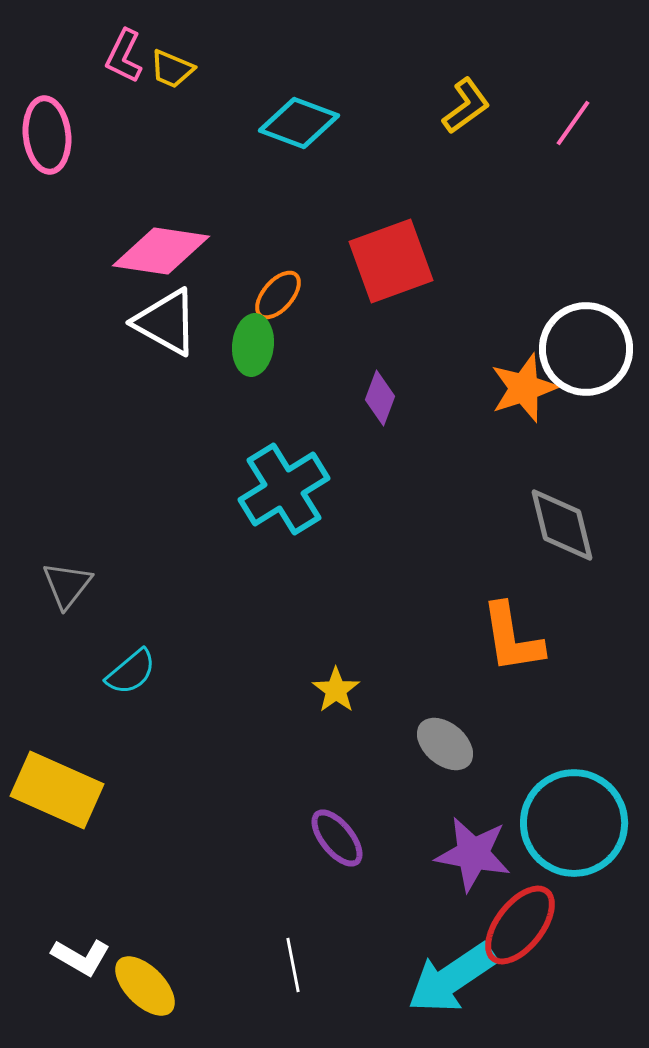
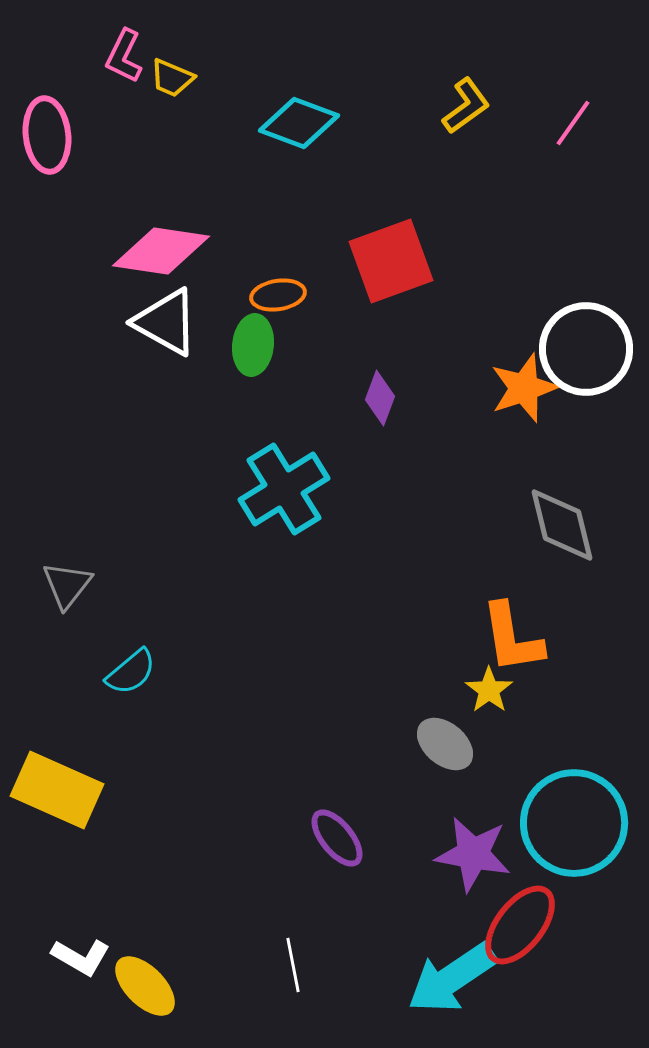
yellow trapezoid: moved 9 px down
orange ellipse: rotated 40 degrees clockwise
yellow star: moved 153 px right
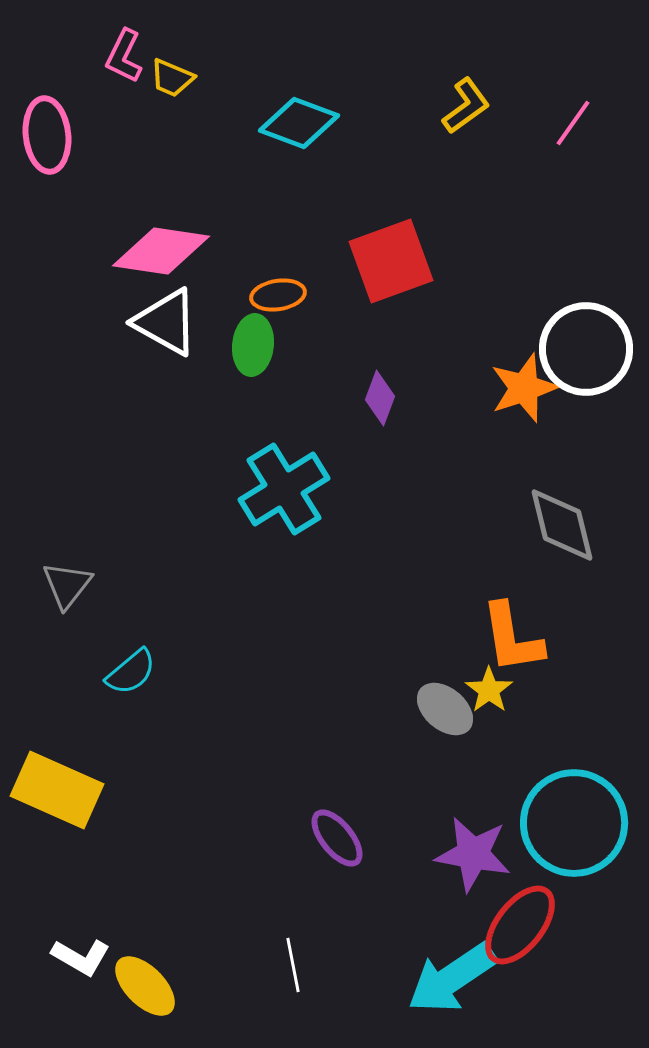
gray ellipse: moved 35 px up
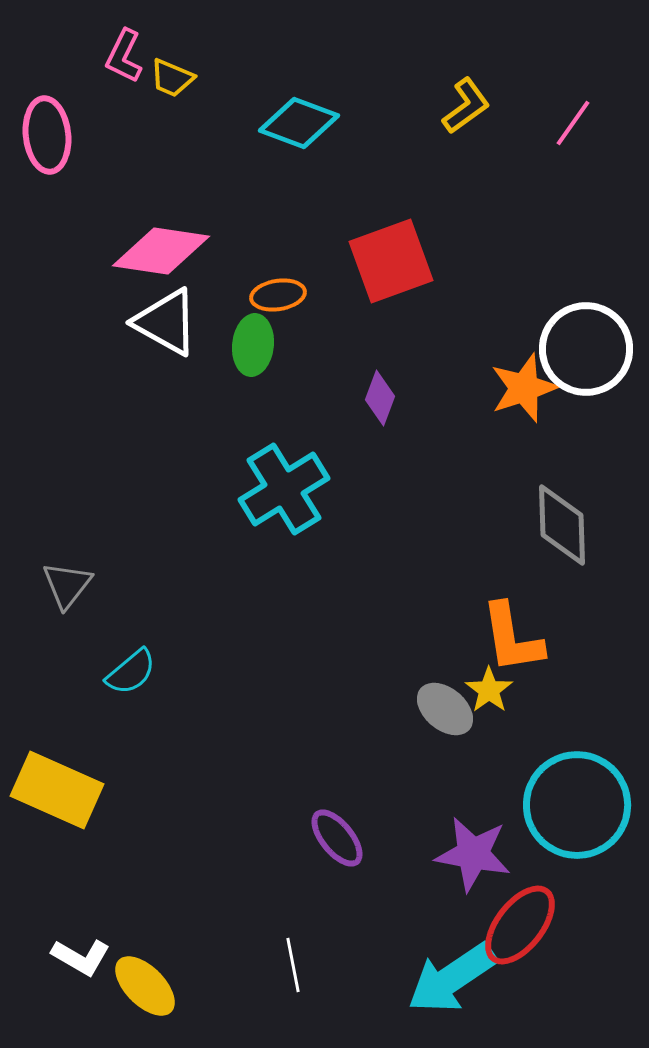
gray diamond: rotated 12 degrees clockwise
cyan circle: moved 3 px right, 18 px up
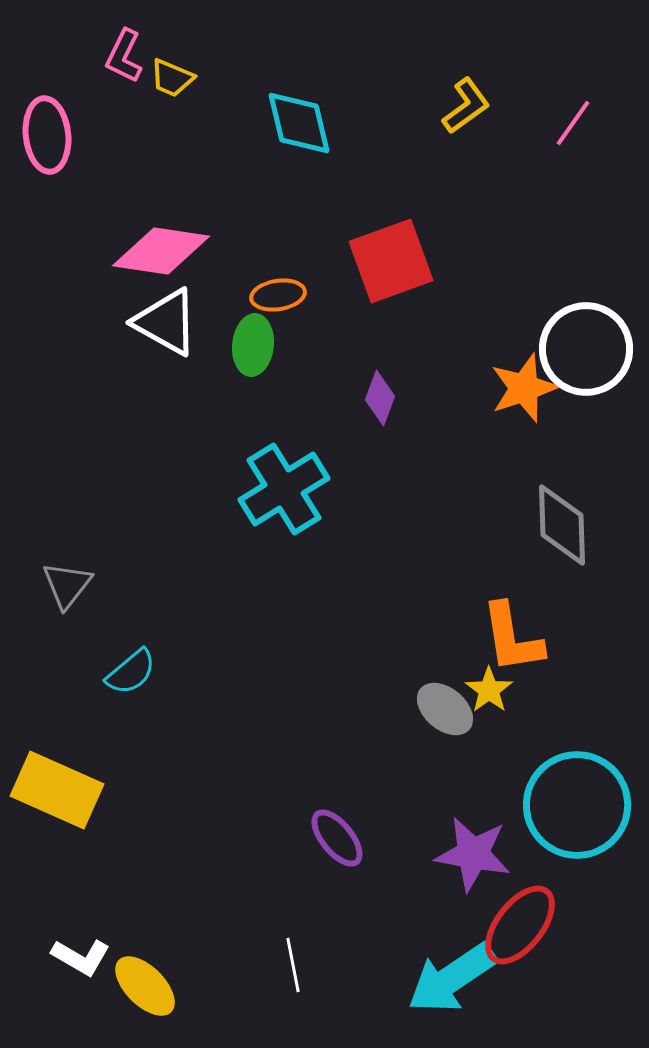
cyan diamond: rotated 56 degrees clockwise
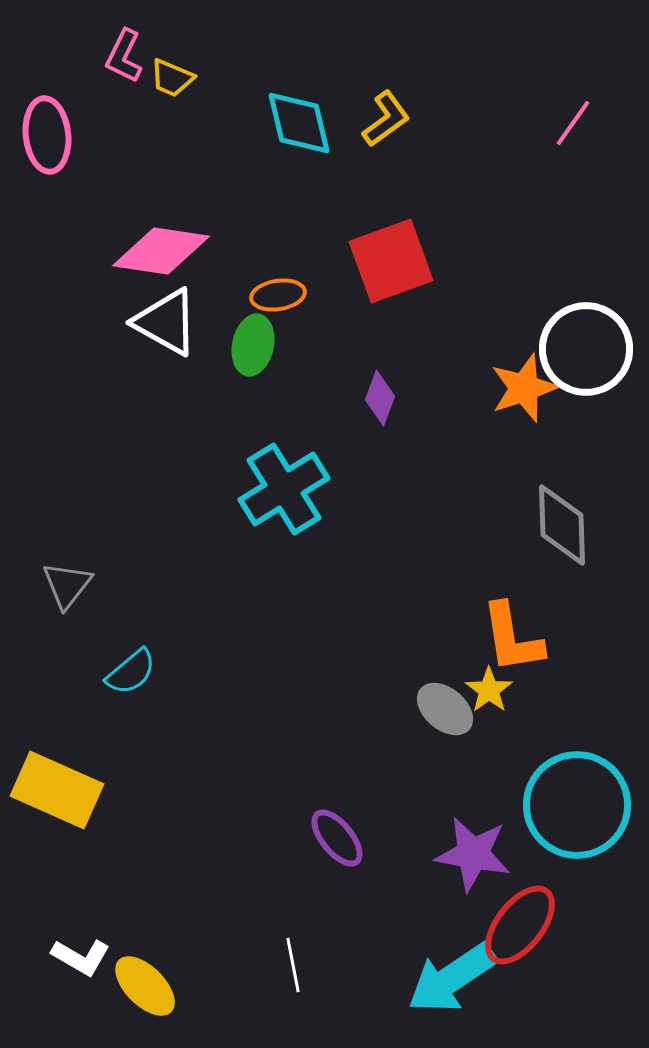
yellow L-shape: moved 80 px left, 13 px down
green ellipse: rotated 6 degrees clockwise
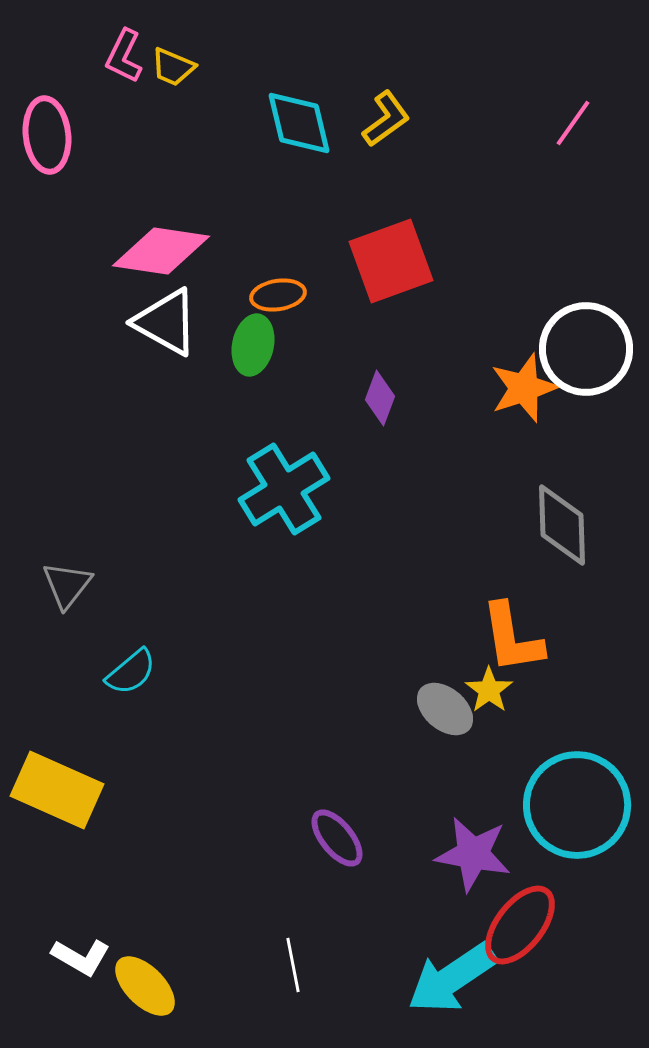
yellow trapezoid: moved 1 px right, 11 px up
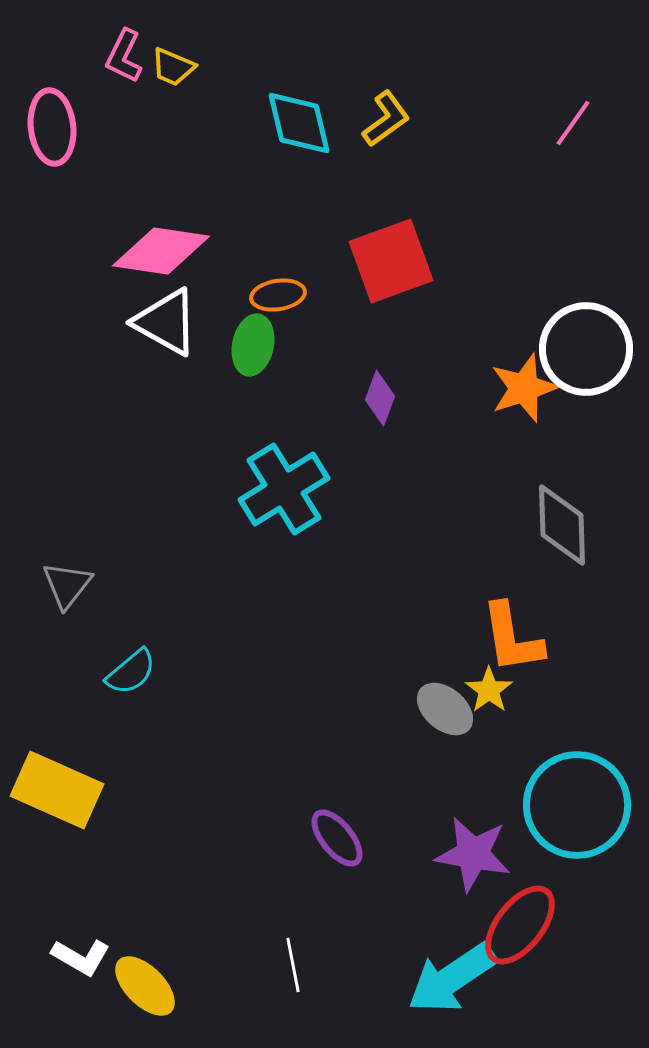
pink ellipse: moved 5 px right, 8 px up
